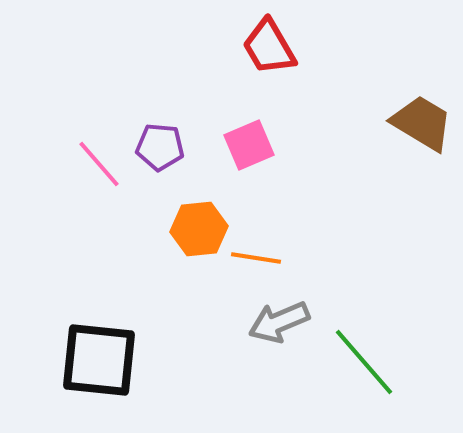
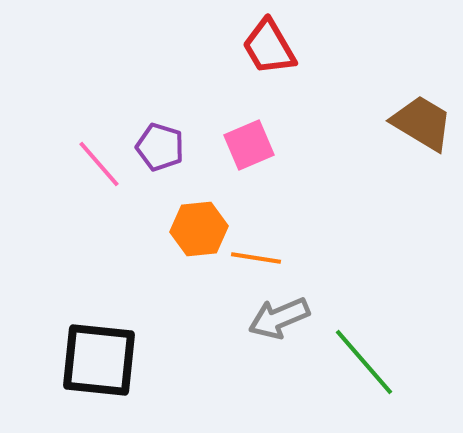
purple pentagon: rotated 12 degrees clockwise
gray arrow: moved 4 px up
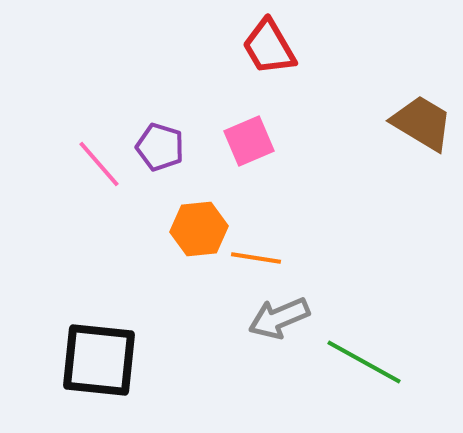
pink square: moved 4 px up
green line: rotated 20 degrees counterclockwise
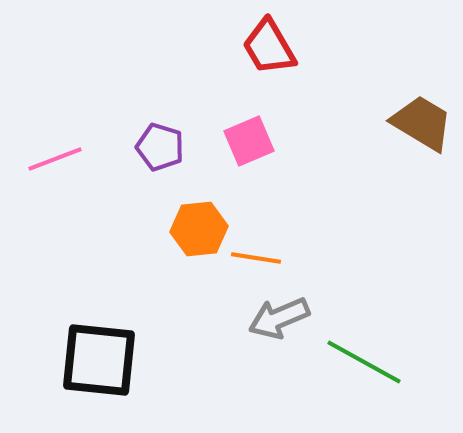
pink line: moved 44 px left, 5 px up; rotated 70 degrees counterclockwise
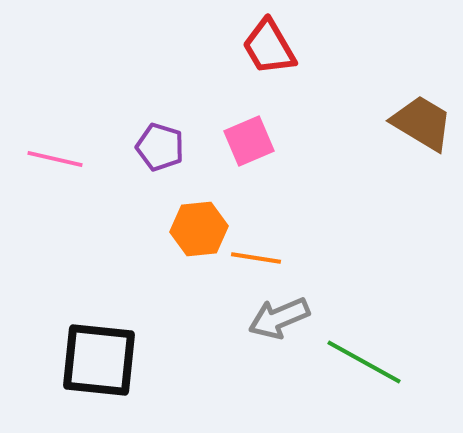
pink line: rotated 34 degrees clockwise
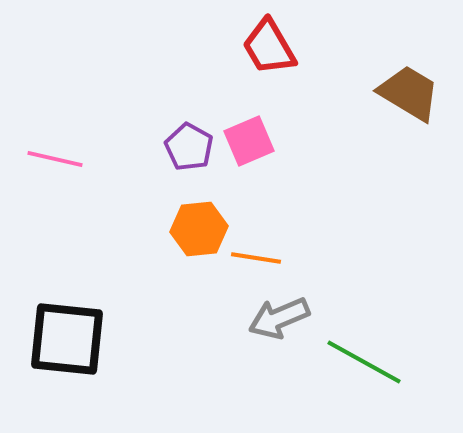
brown trapezoid: moved 13 px left, 30 px up
purple pentagon: moved 29 px right; rotated 12 degrees clockwise
black square: moved 32 px left, 21 px up
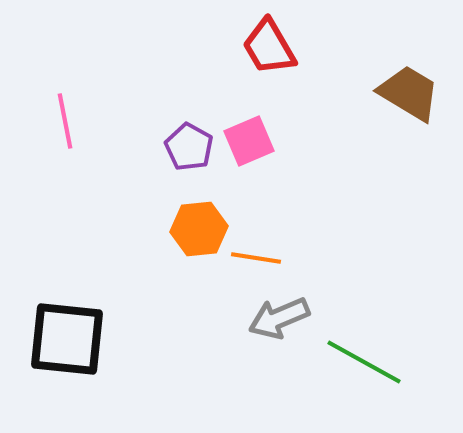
pink line: moved 10 px right, 38 px up; rotated 66 degrees clockwise
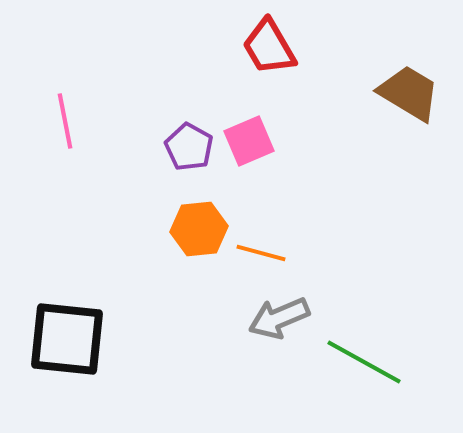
orange line: moved 5 px right, 5 px up; rotated 6 degrees clockwise
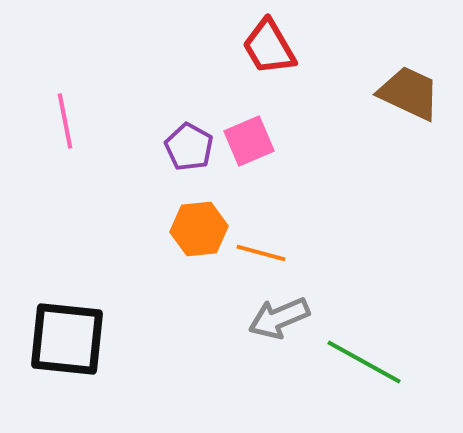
brown trapezoid: rotated 6 degrees counterclockwise
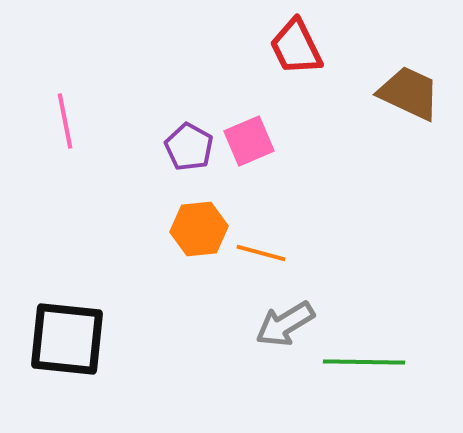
red trapezoid: moved 27 px right; rotated 4 degrees clockwise
gray arrow: moved 6 px right, 6 px down; rotated 8 degrees counterclockwise
green line: rotated 28 degrees counterclockwise
